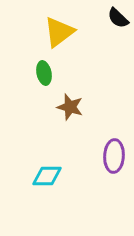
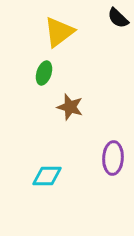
green ellipse: rotated 30 degrees clockwise
purple ellipse: moved 1 px left, 2 px down
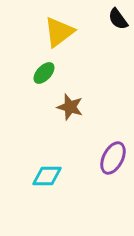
black semicircle: moved 1 px down; rotated 10 degrees clockwise
green ellipse: rotated 25 degrees clockwise
purple ellipse: rotated 24 degrees clockwise
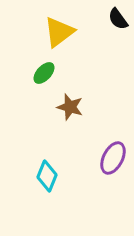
cyan diamond: rotated 68 degrees counterclockwise
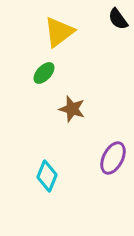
brown star: moved 2 px right, 2 px down
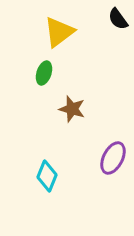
green ellipse: rotated 25 degrees counterclockwise
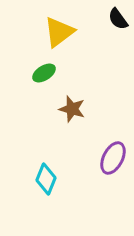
green ellipse: rotated 40 degrees clockwise
cyan diamond: moved 1 px left, 3 px down
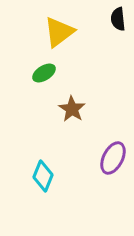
black semicircle: rotated 30 degrees clockwise
brown star: rotated 16 degrees clockwise
cyan diamond: moved 3 px left, 3 px up
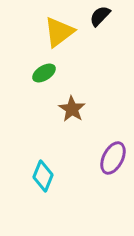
black semicircle: moved 18 px left, 3 px up; rotated 50 degrees clockwise
